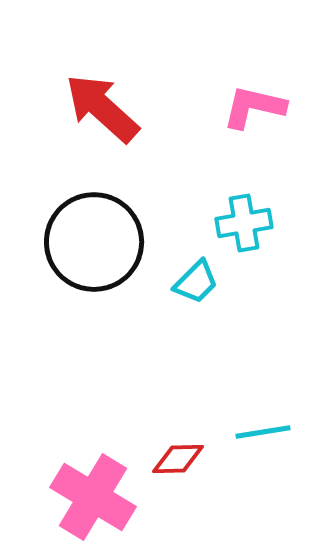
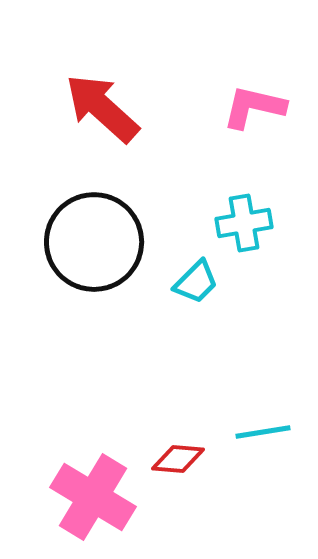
red diamond: rotated 6 degrees clockwise
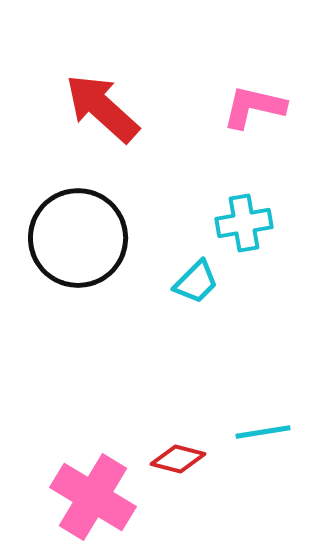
black circle: moved 16 px left, 4 px up
red diamond: rotated 10 degrees clockwise
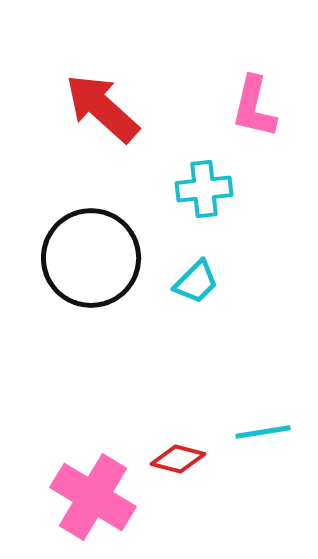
pink L-shape: rotated 90 degrees counterclockwise
cyan cross: moved 40 px left, 34 px up; rotated 4 degrees clockwise
black circle: moved 13 px right, 20 px down
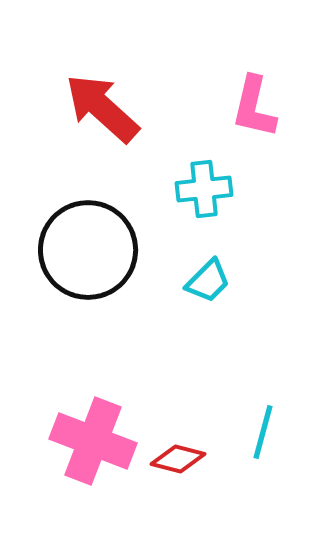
black circle: moved 3 px left, 8 px up
cyan trapezoid: moved 12 px right, 1 px up
cyan line: rotated 66 degrees counterclockwise
pink cross: moved 56 px up; rotated 10 degrees counterclockwise
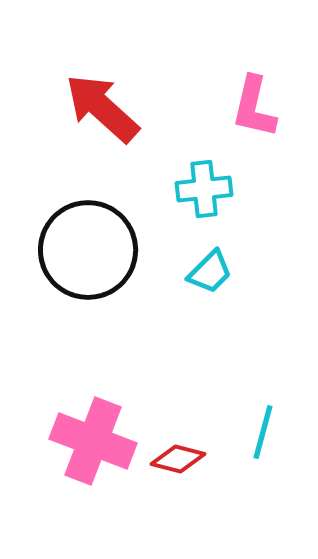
cyan trapezoid: moved 2 px right, 9 px up
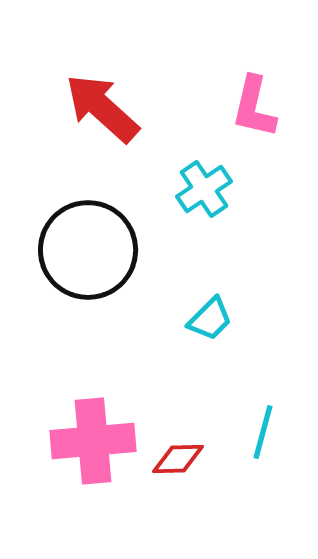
cyan cross: rotated 28 degrees counterclockwise
cyan trapezoid: moved 47 px down
pink cross: rotated 26 degrees counterclockwise
red diamond: rotated 16 degrees counterclockwise
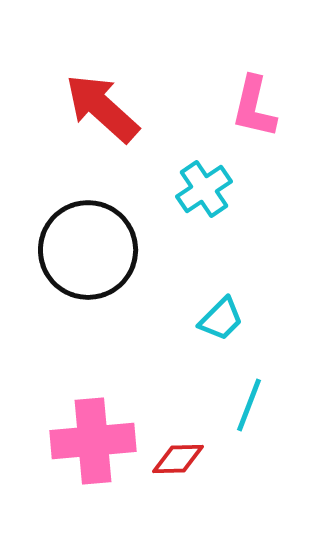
cyan trapezoid: moved 11 px right
cyan line: moved 14 px left, 27 px up; rotated 6 degrees clockwise
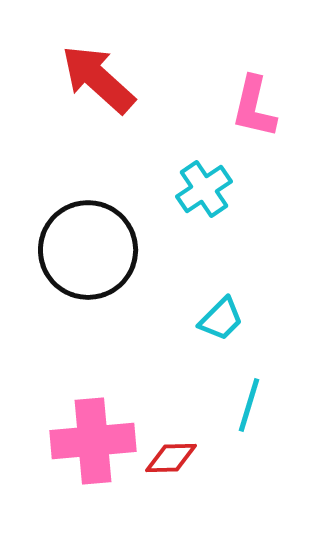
red arrow: moved 4 px left, 29 px up
cyan line: rotated 4 degrees counterclockwise
red diamond: moved 7 px left, 1 px up
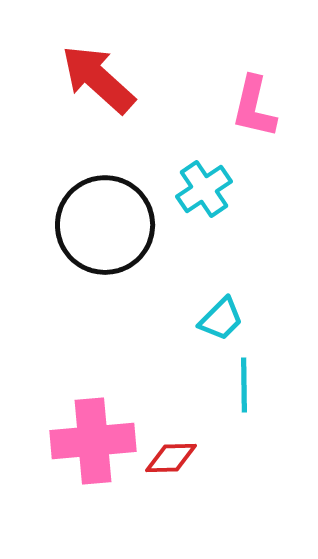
black circle: moved 17 px right, 25 px up
cyan line: moved 5 px left, 20 px up; rotated 18 degrees counterclockwise
